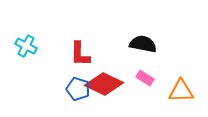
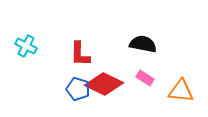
orange triangle: rotated 8 degrees clockwise
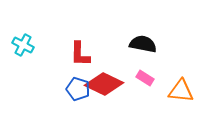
cyan cross: moved 3 px left, 1 px up
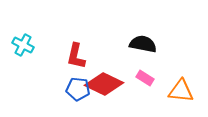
red L-shape: moved 4 px left, 2 px down; rotated 12 degrees clockwise
blue pentagon: rotated 10 degrees counterclockwise
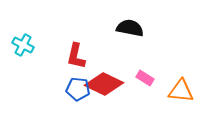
black semicircle: moved 13 px left, 16 px up
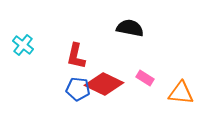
cyan cross: rotated 10 degrees clockwise
orange triangle: moved 2 px down
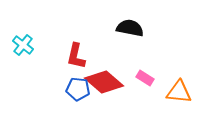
red diamond: moved 2 px up; rotated 15 degrees clockwise
orange triangle: moved 2 px left, 1 px up
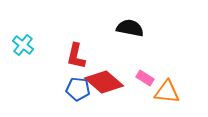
orange triangle: moved 12 px left
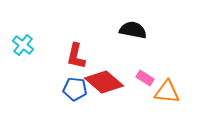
black semicircle: moved 3 px right, 2 px down
blue pentagon: moved 3 px left
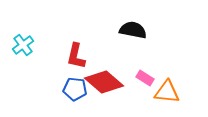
cyan cross: rotated 15 degrees clockwise
